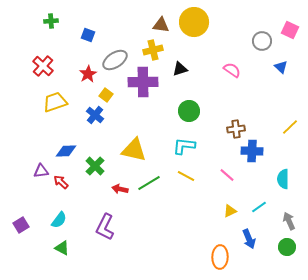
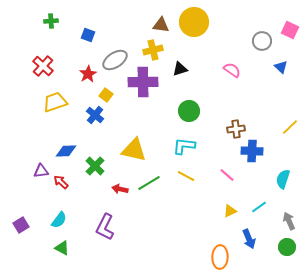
cyan semicircle at (283, 179): rotated 18 degrees clockwise
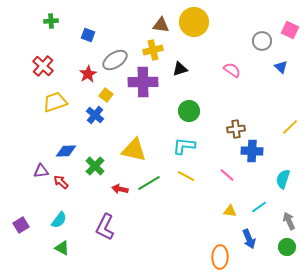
yellow triangle at (230, 211): rotated 32 degrees clockwise
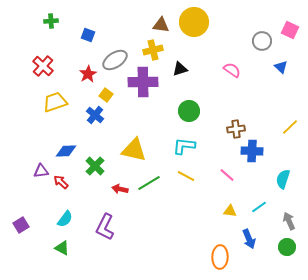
cyan semicircle at (59, 220): moved 6 px right, 1 px up
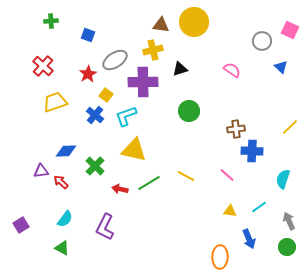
cyan L-shape at (184, 146): moved 58 px left, 30 px up; rotated 25 degrees counterclockwise
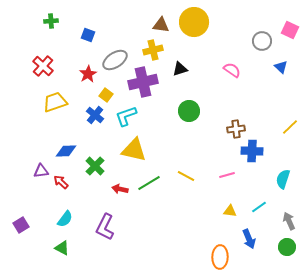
purple cross at (143, 82): rotated 12 degrees counterclockwise
pink line at (227, 175): rotated 56 degrees counterclockwise
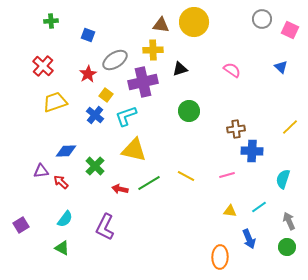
gray circle at (262, 41): moved 22 px up
yellow cross at (153, 50): rotated 12 degrees clockwise
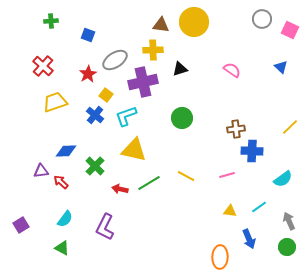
green circle at (189, 111): moved 7 px left, 7 px down
cyan semicircle at (283, 179): rotated 144 degrees counterclockwise
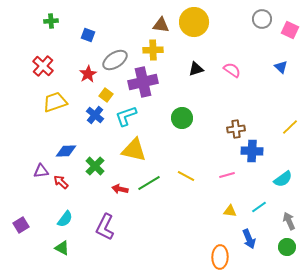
black triangle at (180, 69): moved 16 px right
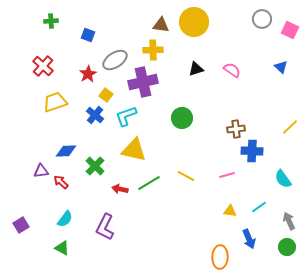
cyan semicircle at (283, 179): rotated 90 degrees clockwise
